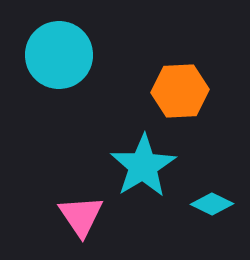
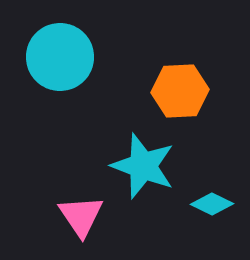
cyan circle: moved 1 px right, 2 px down
cyan star: rotated 20 degrees counterclockwise
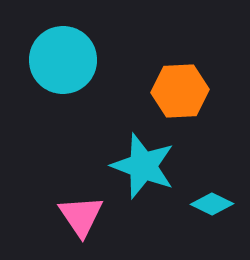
cyan circle: moved 3 px right, 3 px down
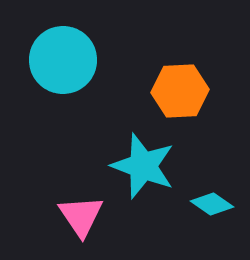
cyan diamond: rotated 9 degrees clockwise
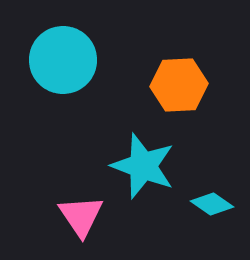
orange hexagon: moved 1 px left, 6 px up
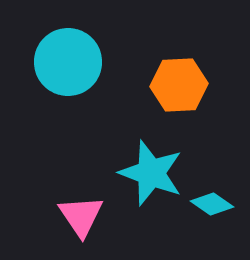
cyan circle: moved 5 px right, 2 px down
cyan star: moved 8 px right, 7 px down
